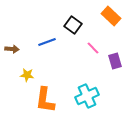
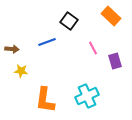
black square: moved 4 px left, 4 px up
pink line: rotated 16 degrees clockwise
yellow star: moved 6 px left, 4 px up
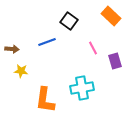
cyan cross: moved 5 px left, 8 px up; rotated 15 degrees clockwise
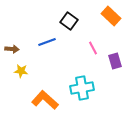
orange L-shape: rotated 124 degrees clockwise
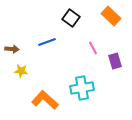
black square: moved 2 px right, 3 px up
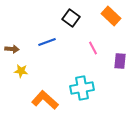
purple rectangle: moved 5 px right; rotated 21 degrees clockwise
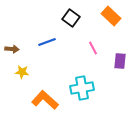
yellow star: moved 1 px right, 1 px down
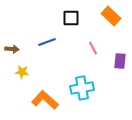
black square: rotated 36 degrees counterclockwise
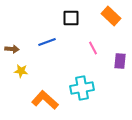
yellow star: moved 1 px left, 1 px up
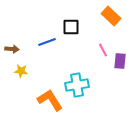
black square: moved 9 px down
pink line: moved 10 px right, 2 px down
cyan cross: moved 5 px left, 3 px up
orange L-shape: moved 5 px right; rotated 16 degrees clockwise
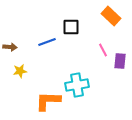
brown arrow: moved 2 px left, 2 px up
yellow star: moved 1 px left; rotated 16 degrees counterclockwise
orange L-shape: moved 2 px left, 1 px down; rotated 56 degrees counterclockwise
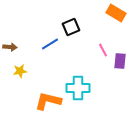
orange rectangle: moved 5 px right, 3 px up; rotated 12 degrees counterclockwise
black square: rotated 24 degrees counterclockwise
blue line: moved 3 px right, 2 px down; rotated 12 degrees counterclockwise
cyan cross: moved 1 px right, 3 px down; rotated 10 degrees clockwise
orange L-shape: rotated 12 degrees clockwise
